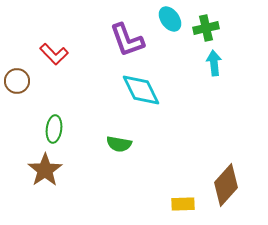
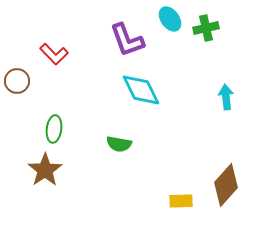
cyan arrow: moved 12 px right, 34 px down
yellow rectangle: moved 2 px left, 3 px up
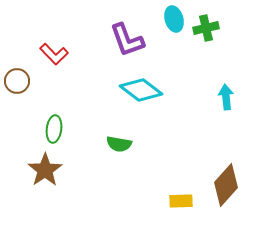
cyan ellipse: moved 4 px right; rotated 20 degrees clockwise
cyan diamond: rotated 27 degrees counterclockwise
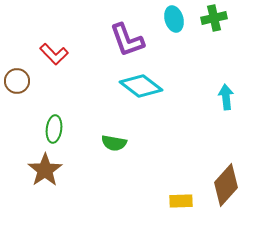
green cross: moved 8 px right, 10 px up
cyan diamond: moved 4 px up
green semicircle: moved 5 px left, 1 px up
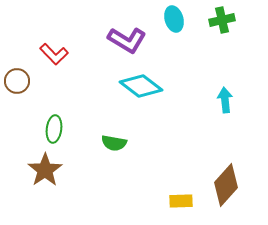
green cross: moved 8 px right, 2 px down
purple L-shape: rotated 39 degrees counterclockwise
cyan arrow: moved 1 px left, 3 px down
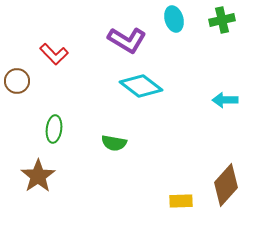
cyan arrow: rotated 85 degrees counterclockwise
brown star: moved 7 px left, 6 px down
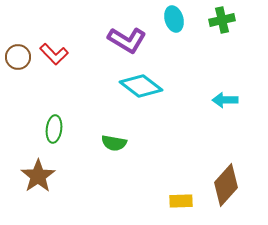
brown circle: moved 1 px right, 24 px up
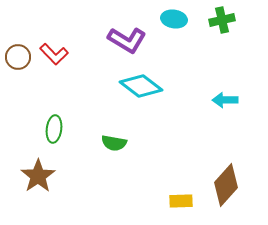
cyan ellipse: rotated 65 degrees counterclockwise
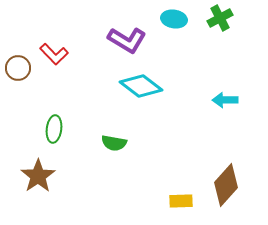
green cross: moved 2 px left, 2 px up; rotated 15 degrees counterclockwise
brown circle: moved 11 px down
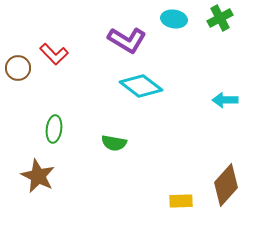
brown star: rotated 12 degrees counterclockwise
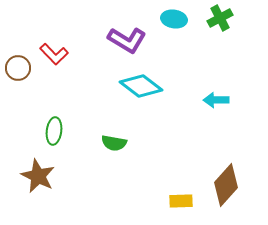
cyan arrow: moved 9 px left
green ellipse: moved 2 px down
